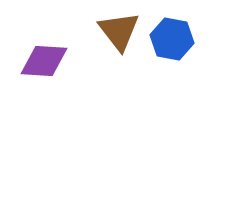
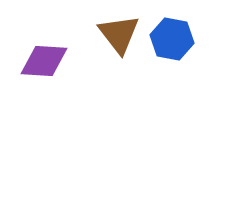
brown triangle: moved 3 px down
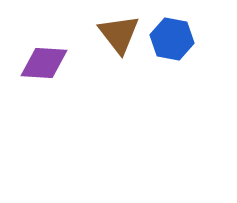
purple diamond: moved 2 px down
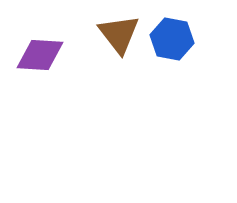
purple diamond: moved 4 px left, 8 px up
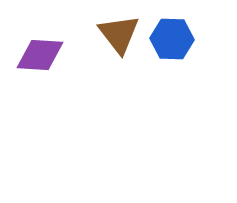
blue hexagon: rotated 9 degrees counterclockwise
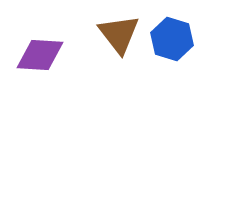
blue hexagon: rotated 15 degrees clockwise
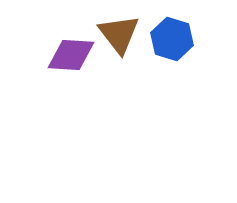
purple diamond: moved 31 px right
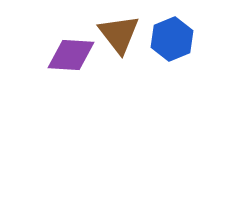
blue hexagon: rotated 21 degrees clockwise
